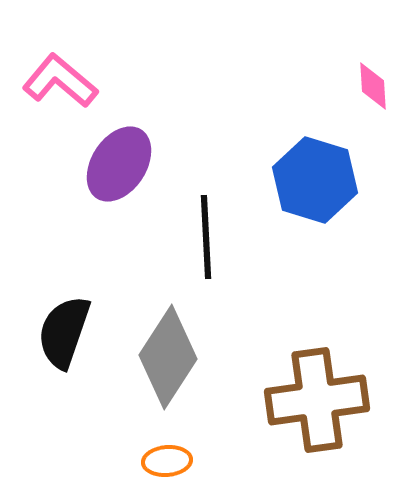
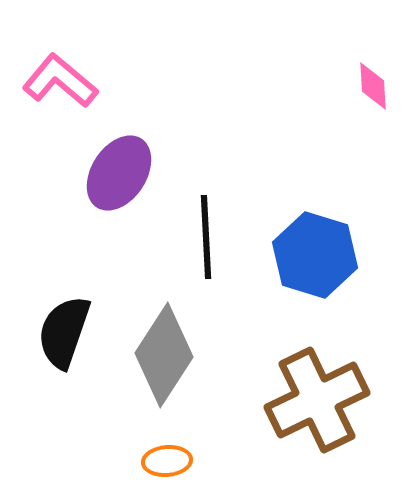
purple ellipse: moved 9 px down
blue hexagon: moved 75 px down
gray diamond: moved 4 px left, 2 px up
brown cross: rotated 18 degrees counterclockwise
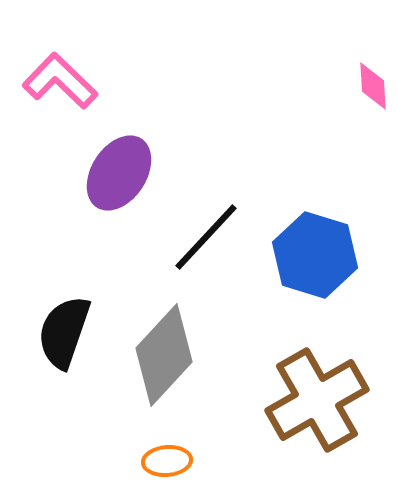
pink L-shape: rotated 4 degrees clockwise
black line: rotated 46 degrees clockwise
gray diamond: rotated 10 degrees clockwise
brown cross: rotated 4 degrees counterclockwise
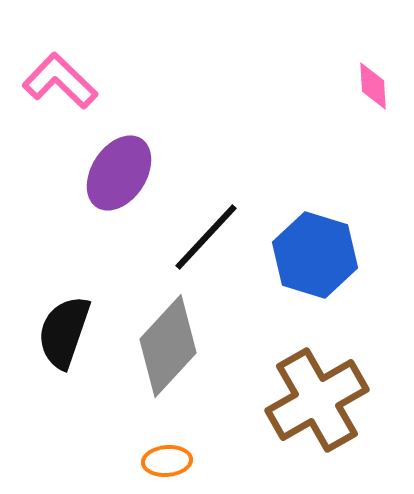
gray diamond: moved 4 px right, 9 px up
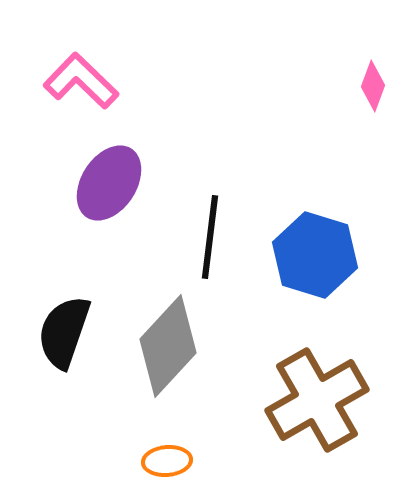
pink L-shape: moved 21 px right
pink diamond: rotated 24 degrees clockwise
purple ellipse: moved 10 px left, 10 px down
black line: moved 4 px right; rotated 36 degrees counterclockwise
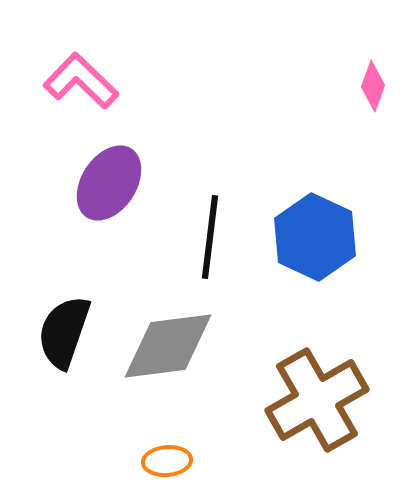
blue hexagon: moved 18 px up; rotated 8 degrees clockwise
gray diamond: rotated 40 degrees clockwise
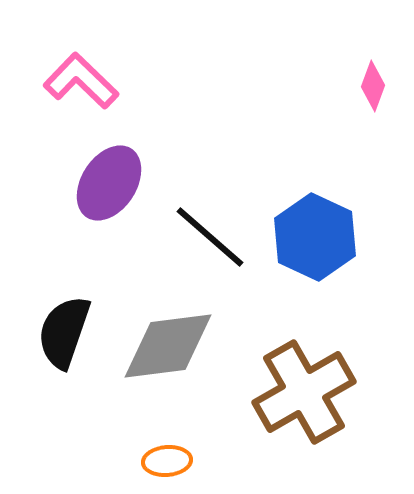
black line: rotated 56 degrees counterclockwise
brown cross: moved 13 px left, 8 px up
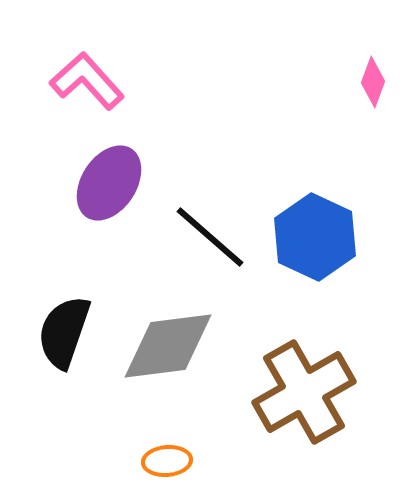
pink L-shape: moved 6 px right; rotated 4 degrees clockwise
pink diamond: moved 4 px up
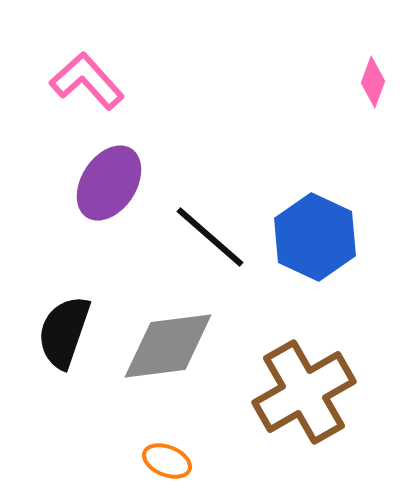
orange ellipse: rotated 27 degrees clockwise
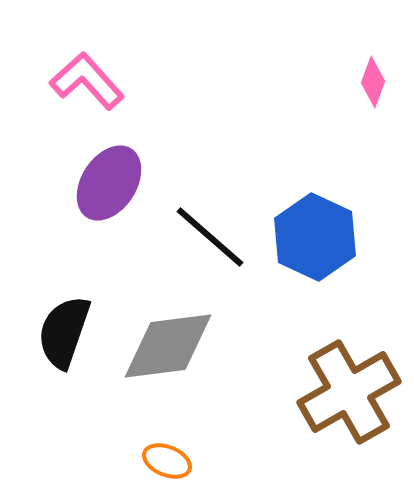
brown cross: moved 45 px right
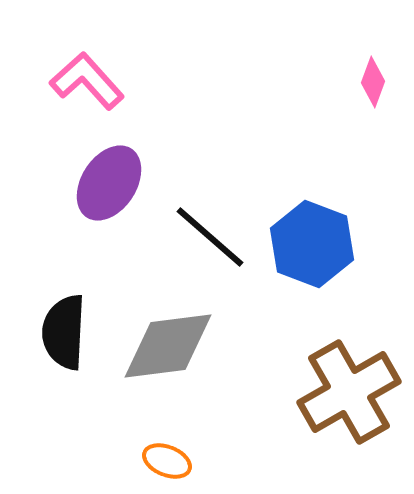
blue hexagon: moved 3 px left, 7 px down; rotated 4 degrees counterclockwise
black semicircle: rotated 16 degrees counterclockwise
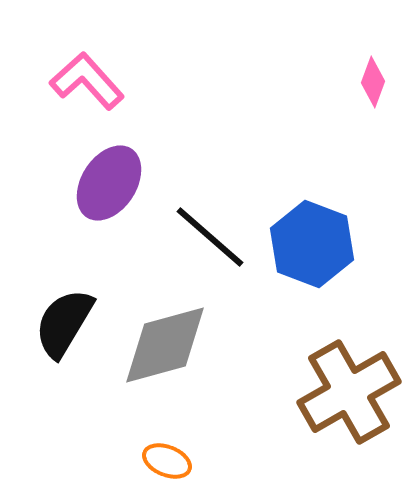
black semicircle: moved 9 px up; rotated 28 degrees clockwise
gray diamond: moved 3 px left, 1 px up; rotated 8 degrees counterclockwise
